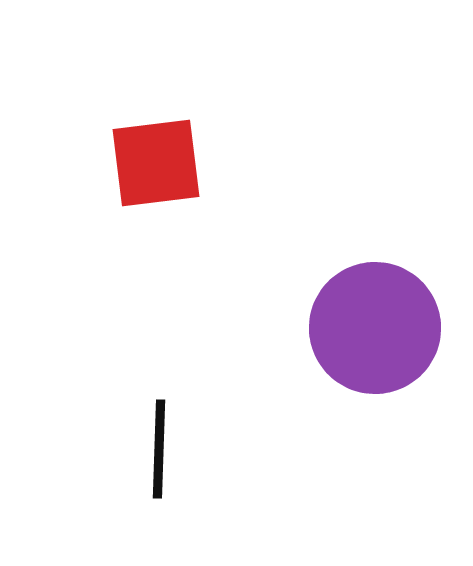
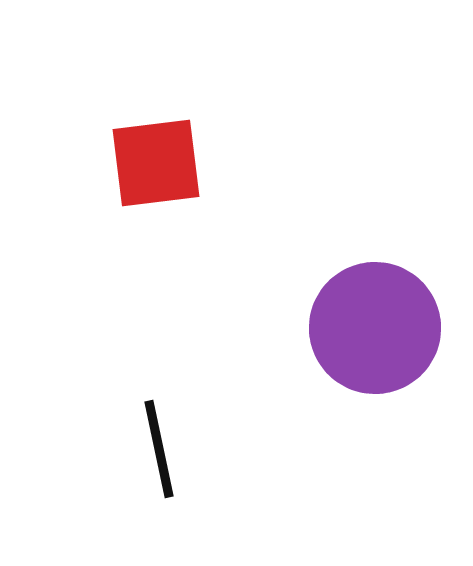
black line: rotated 14 degrees counterclockwise
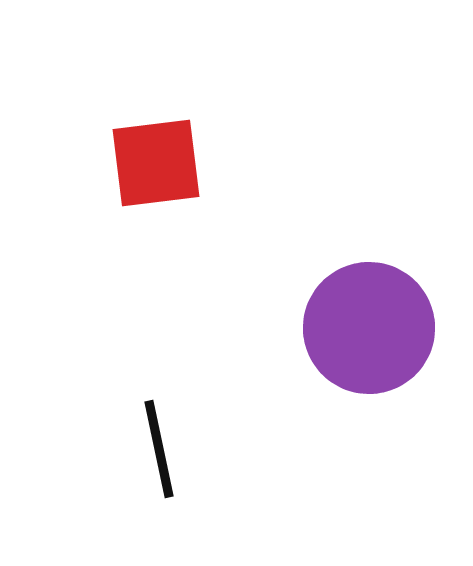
purple circle: moved 6 px left
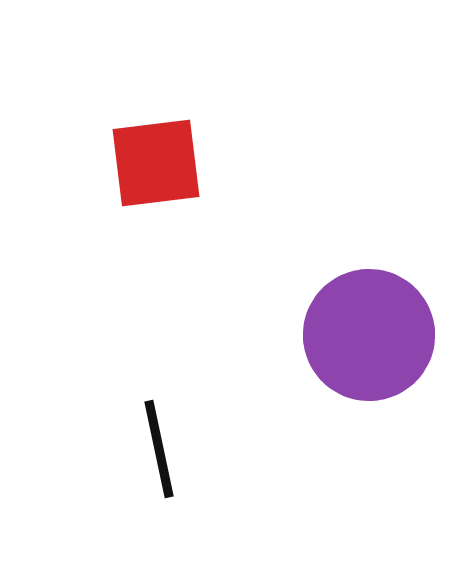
purple circle: moved 7 px down
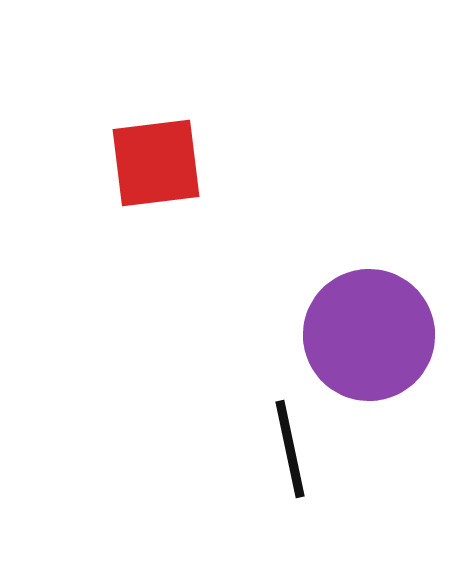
black line: moved 131 px right
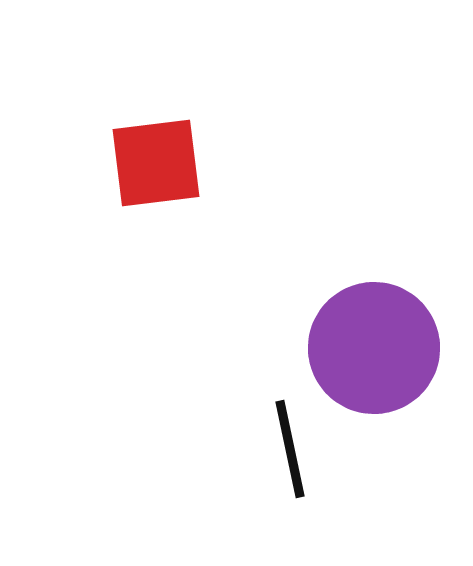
purple circle: moved 5 px right, 13 px down
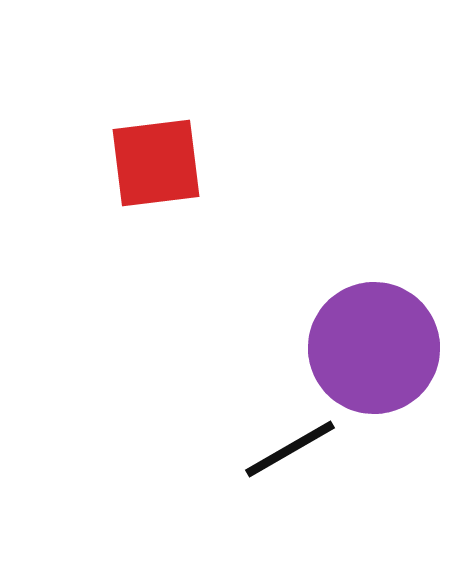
black line: rotated 72 degrees clockwise
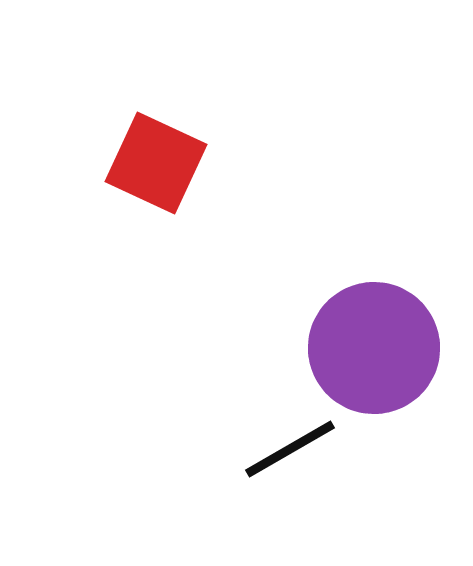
red square: rotated 32 degrees clockwise
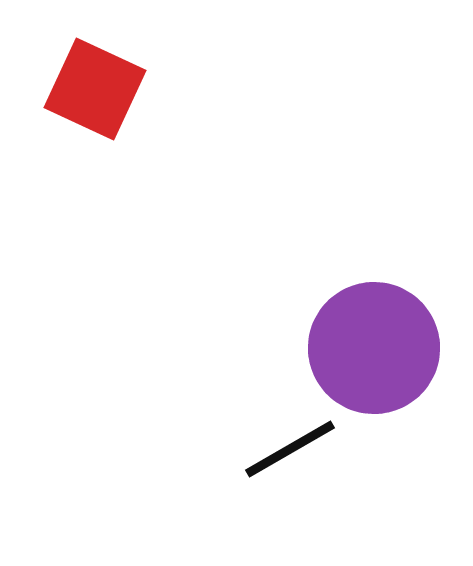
red square: moved 61 px left, 74 px up
